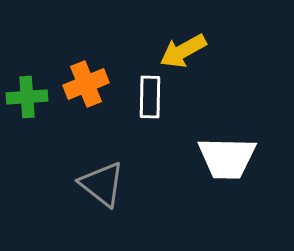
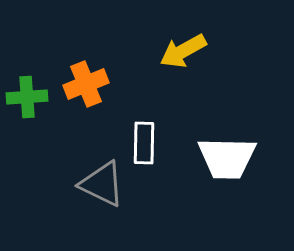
white rectangle: moved 6 px left, 46 px down
gray triangle: rotated 12 degrees counterclockwise
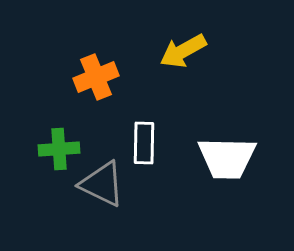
orange cross: moved 10 px right, 7 px up
green cross: moved 32 px right, 52 px down
